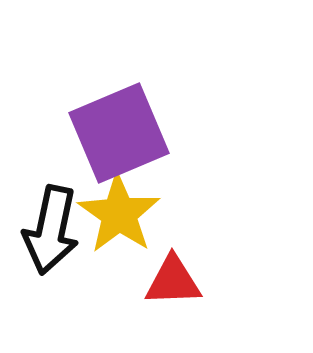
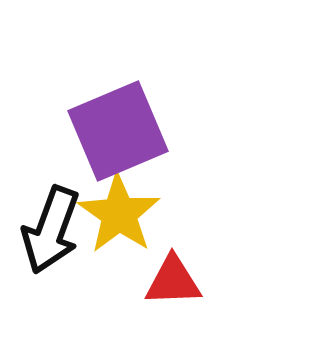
purple square: moved 1 px left, 2 px up
black arrow: rotated 8 degrees clockwise
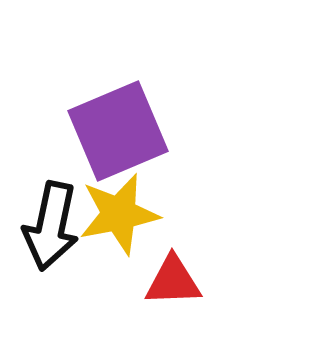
yellow star: rotated 26 degrees clockwise
black arrow: moved 4 px up; rotated 8 degrees counterclockwise
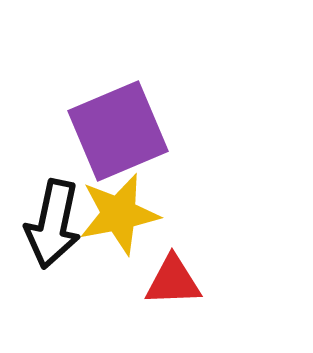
black arrow: moved 2 px right, 2 px up
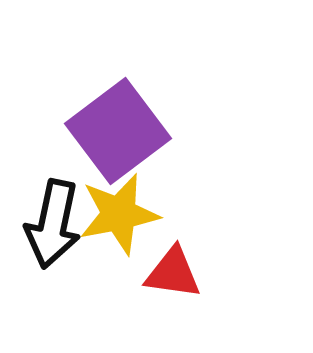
purple square: rotated 14 degrees counterclockwise
red triangle: moved 8 px up; rotated 10 degrees clockwise
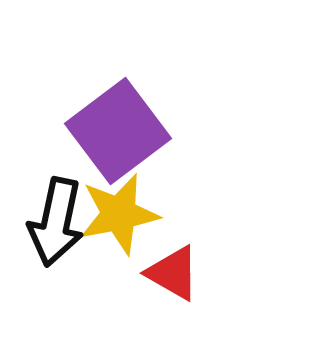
black arrow: moved 3 px right, 2 px up
red triangle: rotated 22 degrees clockwise
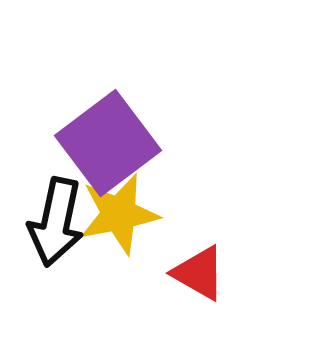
purple square: moved 10 px left, 12 px down
red triangle: moved 26 px right
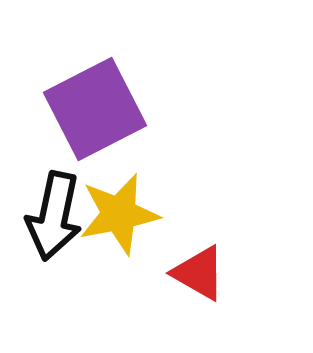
purple square: moved 13 px left, 34 px up; rotated 10 degrees clockwise
black arrow: moved 2 px left, 6 px up
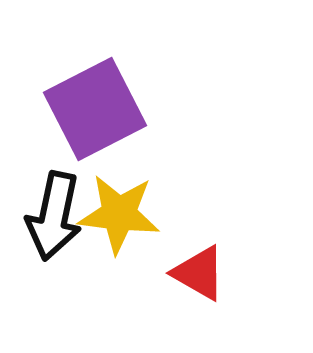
yellow star: rotated 18 degrees clockwise
